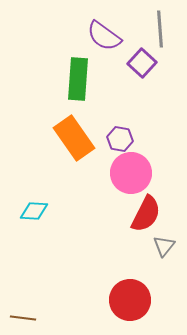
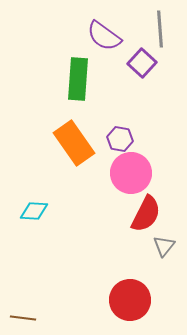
orange rectangle: moved 5 px down
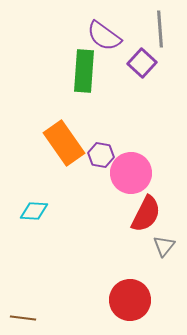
green rectangle: moved 6 px right, 8 px up
purple hexagon: moved 19 px left, 16 px down
orange rectangle: moved 10 px left
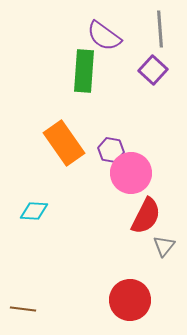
purple square: moved 11 px right, 7 px down
purple hexagon: moved 10 px right, 5 px up
red semicircle: moved 2 px down
brown line: moved 9 px up
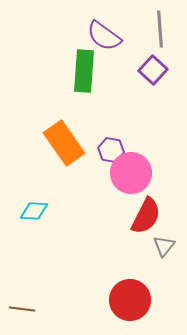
brown line: moved 1 px left
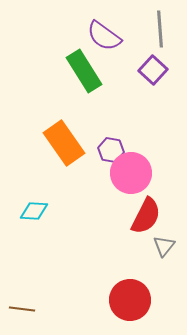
green rectangle: rotated 36 degrees counterclockwise
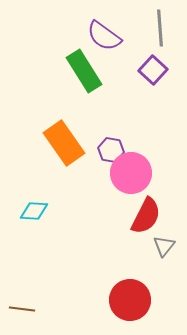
gray line: moved 1 px up
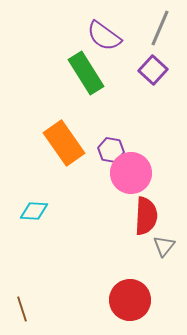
gray line: rotated 27 degrees clockwise
green rectangle: moved 2 px right, 2 px down
red semicircle: rotated 24 degrees counterclockwise
brown line: rotated 65 degrees clockwise
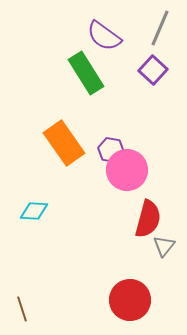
pink circle: moved 4 px left, 3 px up
red semicircle: moved 2 px right, 3 px down; rotated 12 degrees clockwise
